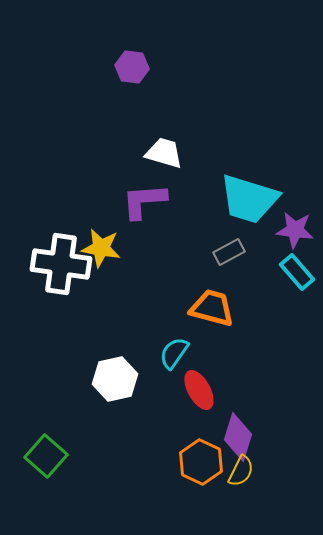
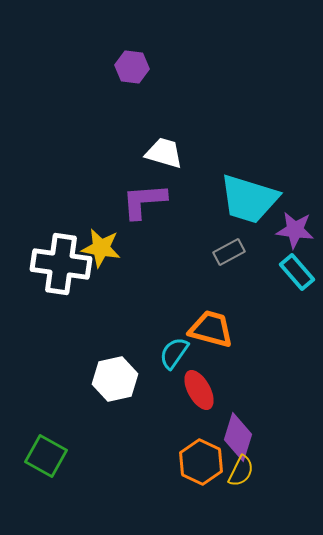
orange trapezoid: moved 1 px left, 21 px down
green square: rotated 12 degrees counterclockwise
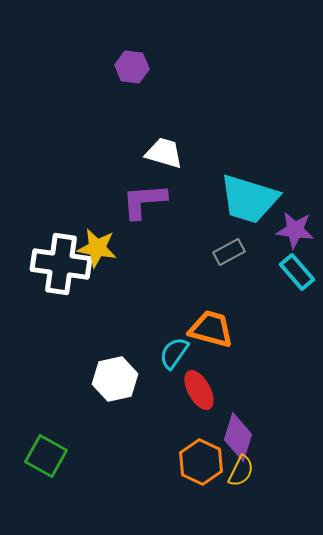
yellow star: moved 4 px left
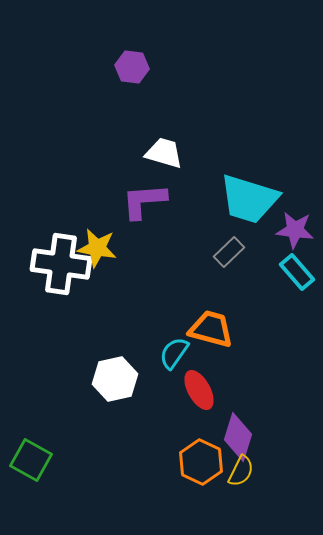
gray rectangle: rotated 16 degrees counterclockwise
green square: moved 15 px left, 4 px down
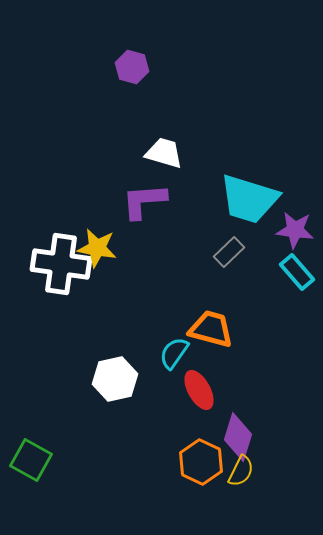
purple hexagon: rotated 8 degrees clockwise
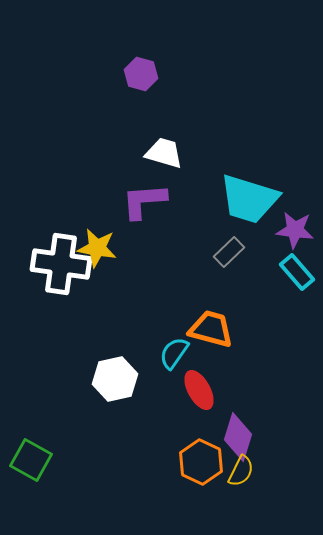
purple hexagon: moved 9 px right, 7 px down
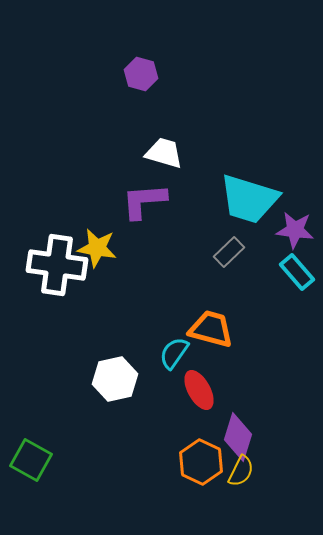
white cross: moved 4 px left, 1 px down
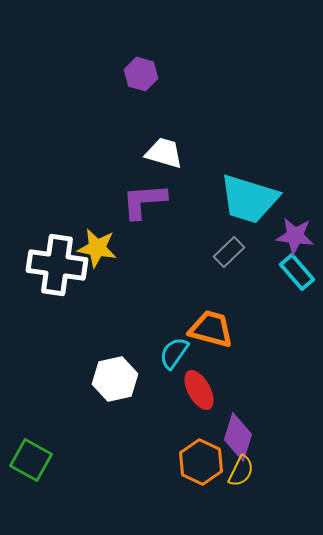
purple star: moved 6 px down
